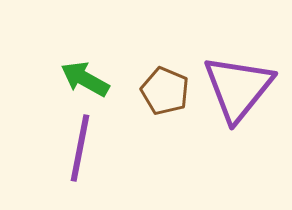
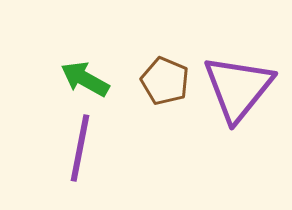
brown pentagon: moved 10 px up
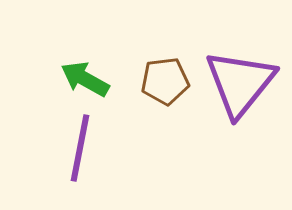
brown pentagon: rotated 30 degrees counterclockwise
purple triangle: moved 2 px right, 5 px up
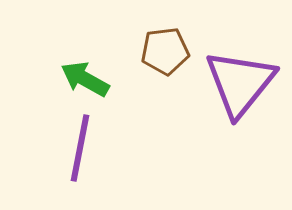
brown pentagon: moved 30 px up
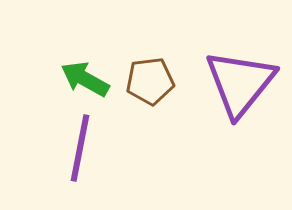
brown pentagon: moved 15 px left, 30 px down
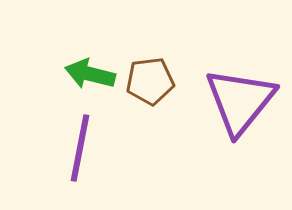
green arrow: moved 5 px right, 5 px up; rotated 15 degrees counterclockwise
purple triangle: moved 18 px down
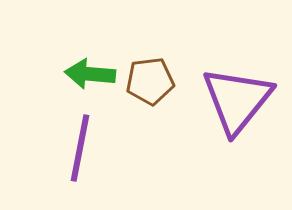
green arrow: rotated 9 degrees counterclockwise
purple triangle: moved 3 px left, 1 px up
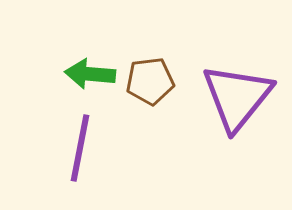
purple triangle: moved 3 px up
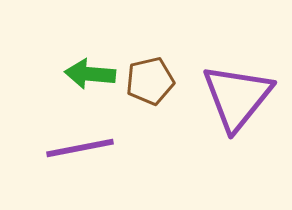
brown pentagon: rotated 6 degrees counterclockwise
purple line: rotated 68 degrees clockwise
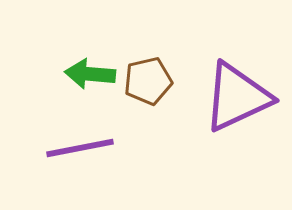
brown pentagon: moved 2 px left
purple triangle: rotated 26 degrees clockwise
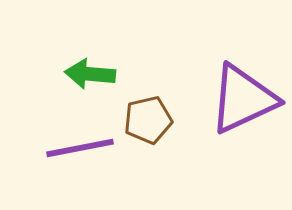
brown pentagon: moved 39 px down
purple triangle: moved 6 px right, 2 px down
